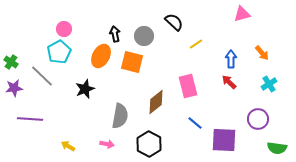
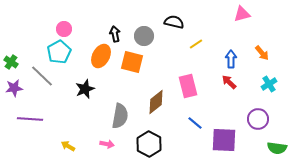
black semicircle: rotated 30 degrees counterclockwise
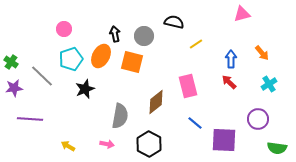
cyan pentagon: moved 12 px right, 7 px down; rotated 10 degrees clockwise
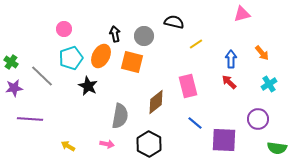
cyan pentagon: moved 1 px up
black star: moved 3 px right, 3 px up; rotated 24 degrees counterclockwise
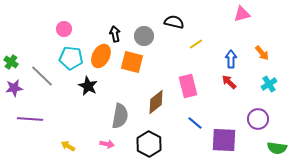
cyan pentagon: rotated 25 degrees clockwise
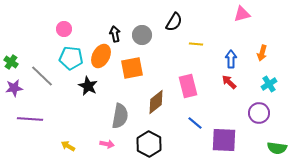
black semicircle: rotated 108 degrees clockwise
gray circle: moved 2 px left, 1 px up
yellow line: rotated 40 degrees clockwise
orange arrow: rotated 56 degrees clockwise
orange square: moved 6 px down; rotated 25 degrees counterclockwise
purple circle: moved 1 px right, 6 px up
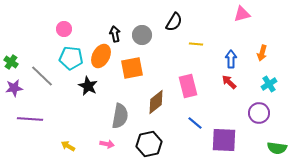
black hexagon: rotated 20 degrees clockwise
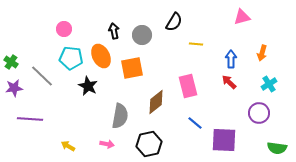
pink triangle: moved 3 px down
black arrow: moved 1 px left, 3 px up
orange ellipse: rotated 55 degrees counterclockwise
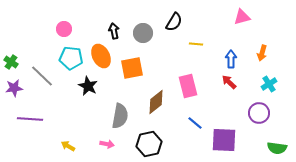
gray circle: moved 1 px right, 2 px up
